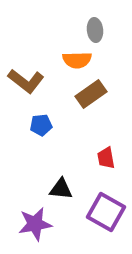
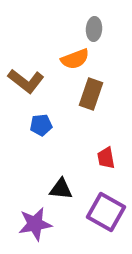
gray ellipse: moved 1 px left, 1 px up; rotated 10 degrees clockwise
orange semicircle: moved 2 px left, 1 px up; rotated 20 degrees counterclockwise
brown rectangle: rotated 36 degrees counterclockwise
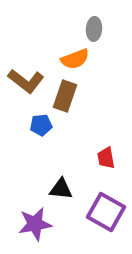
brown rectangle: moved 26 px left, 2 px down
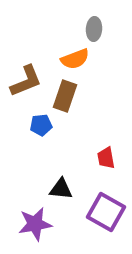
brown L-shape: rotated 60 degrees counterclockwise
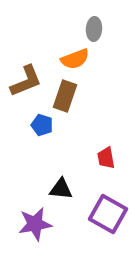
blue pentagon: moved 1 px right; rotated 25 degrees clockwise
purple square: moved 2 px right, 2 px down
